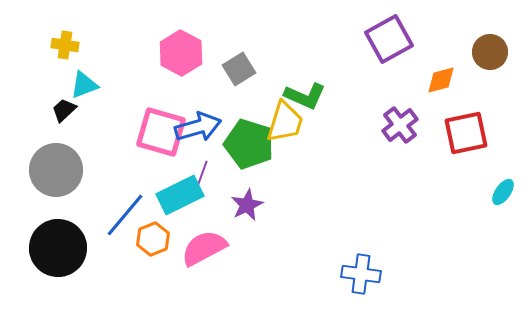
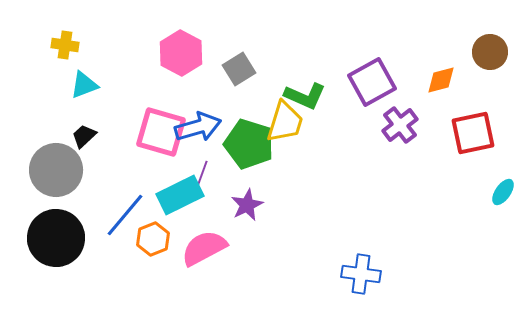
purple square: moved 17 px left, 43 px down
black trapezoid: moved 20 px right, 26 px down
red square: moved 7 px right
black circle: moved 2 px left, 10 px up
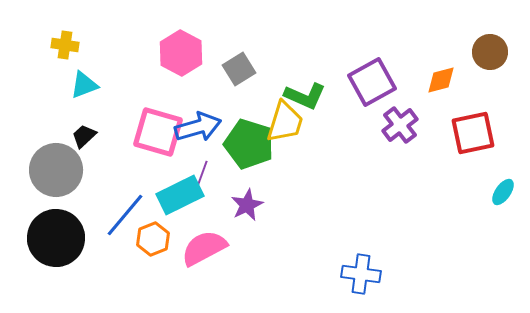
pink square: moved 3 px left
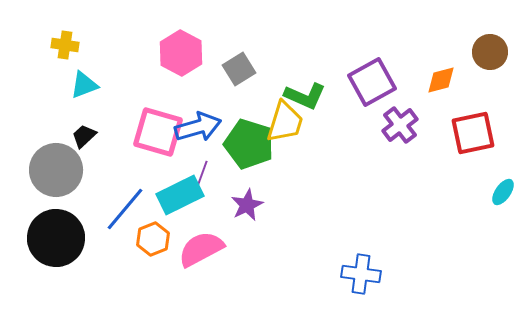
blue line: moved 6 px up
pink semicircle: moved 3 px left, 1 px down
